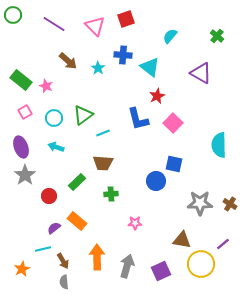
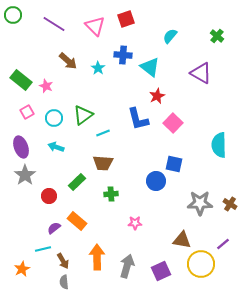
pink square at (25, 112): moved 2 px right
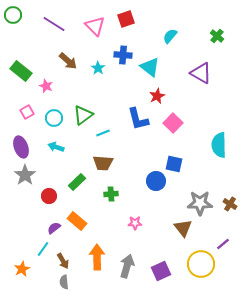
green rectangle at (21, 80): moved 9 px up
brown triangle at (182, 240): moved 1 px right, 12 px up; rotated 42 degrees clockwise
cyan line at (43, 249): rotated 42 degrees counterclockwise
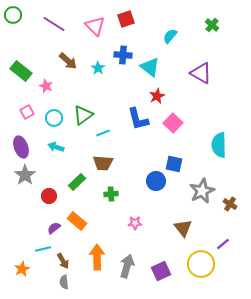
green cross at (217, 36): moved 5 px left, 11 px up
gray star at (200, 203): moved 2 px right, 12 px up; rotated 25 degrees counterclockwise
cyan line at (43, 249): rotated 42 degrees clockwise
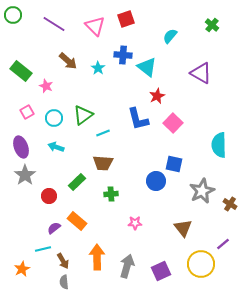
cyan triangle at (150, 67): moved 3 px left
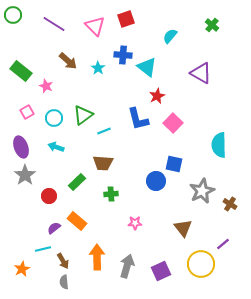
cyan line at (103, 133): moved 1 px right, 2 px up
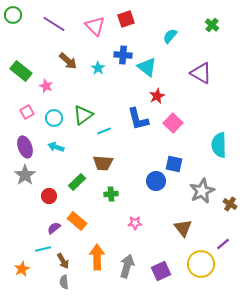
purple ellipse at (21, 147): moved 4 px right
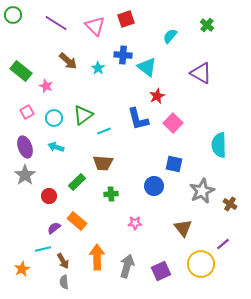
purple line at (54, 24): moved 2 px right, 1 px up
green cross at (212, 25): moved 5 px left
blue circle at (156, 181): moved 2 px left, 5 px down
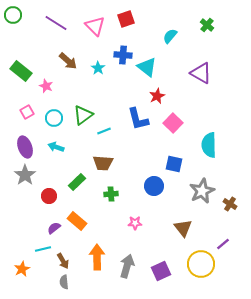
cyan semicircle at (219, 145): moved 10 px left
